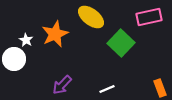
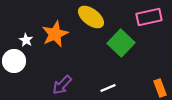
white circle: moved 2 px down
white line: moved 1 px right, 1 px up
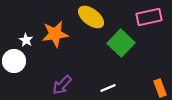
orange star: rotated 16 degrees clockwise
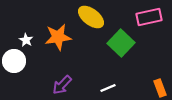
orange star: moved 3 px right, 3 px down
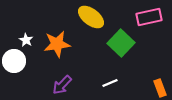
orange star: moved 1 px left, 7 px down
white line: moved 2 px right, 5 px up
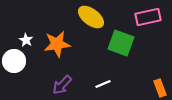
pink rectangle: moved 1 px left
green square: rotated 24 degrees counterclockwise
white line: moved 7 px left, 1 px down
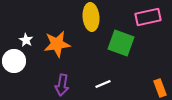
yellow ellipse: rotated 48 degrees clockwise
purple arrow: rotated 35 degrees counterclockwise
